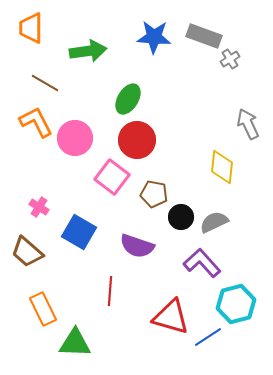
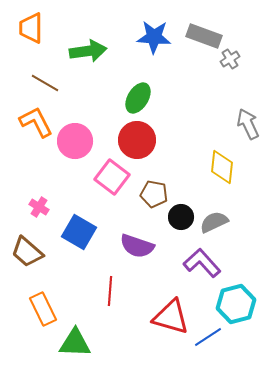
green ellipse: moved 10 px right, 1 px up
pink circle: moved 3 px down
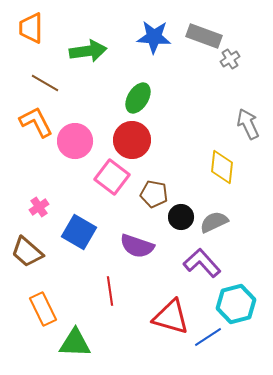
red circle: moved 5 px left
pink cross: rotated 24 degrees clockwise
red line: rotated 12 degrees counterclockwise
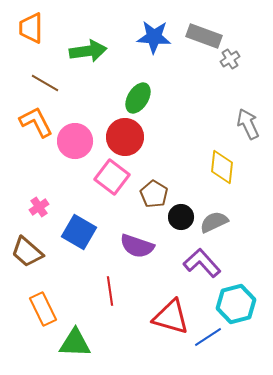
red circle: moved 7 px left, 3 px up
brown pentagon: rotated 20 degrees clockwise
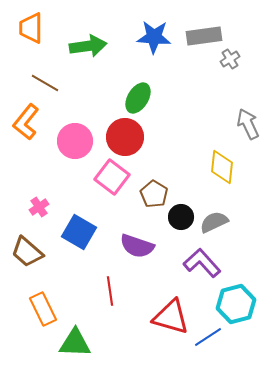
gray rectangle: rotated 28 degrees counterclockwise
green arrow: moved 5 px up
orange L-shape: moved 10 px left; rotated 114 degrees counterclockwise
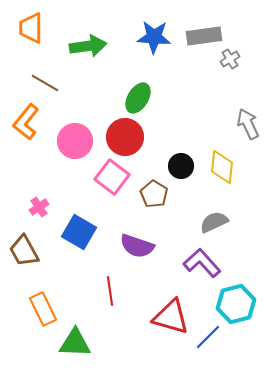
black circle: moved 51 px up
brown trapezoid: moved 3 px left, 1 px up; rotated 20 degrees clockwise
blue line: rotated 12 degrees counterclockwise
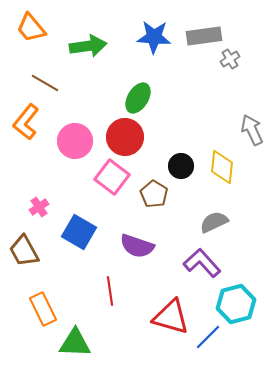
orange trapezoid: rotated 40 degrees counterclockwise
gray arrow: moved 4 px right, 6 px down
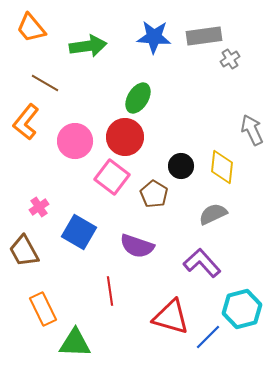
gray semicircle: moved 1 px left, 8 px up
cyan hexagon: moved 6 px right, 5 px down
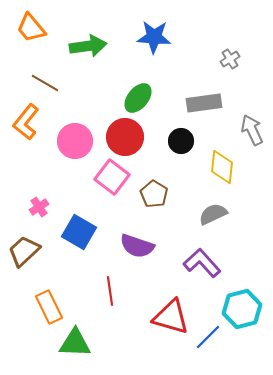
gray rectangle: moved 67 px down
green ellipse: rotated 8 degrees clockwise
black circle: moved 25 px up
brown trapezoid: rotated 76 degrees clockwise
orange rectangle: moved 6 px right, 2 px up
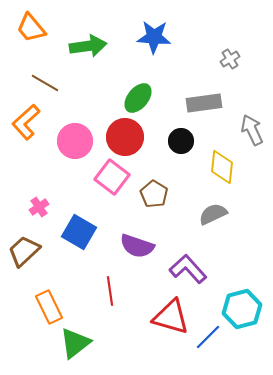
orange L-shape: rotated 9 degrees clockwise
purple L-shape: moved 14 px left, 6 px down
green triangle: rotated 40 degrees counterclockwise
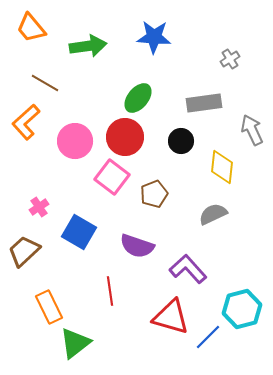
brown pentagon: rotated 20 degrees clockwise
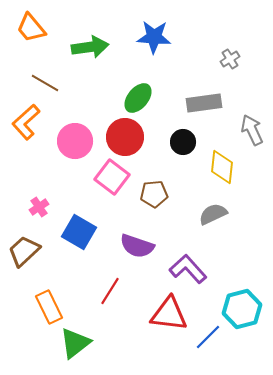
green arrow: moved 2 px right, 1 px down
black circle: moved 2 px right, 1 px down
brown pentagon: rotated 16 degrees clockwise
red line: rotated 40 degrees clockwise
red triangle: moved 2 px left, 3 px up; rotated 9 degrees counterclockwise
